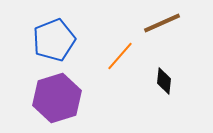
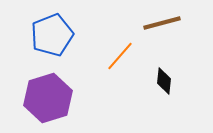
brown line: rotated 9 degrees clockwise
blue pentagon: moved 2 px left, 5 px up
purple hexagon: moved 9 px left
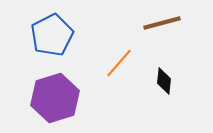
blue pentagon: rotated 6 degrees counterclockwise
orange line: moved 1 px left, 7 px down
purple hexagon: moved 7 px right
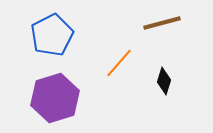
black diamond: rotated 12 degrees clockwise
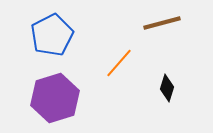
black diamond: moved 3 px right, 7 px down
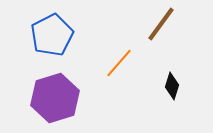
brown line: moved 1 px left, 1 px down; rotated 39 degrees counterclockwise
black diamond: moved 5 px right, 2 px up
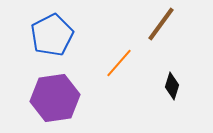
purple hexagon: rotated 9 degrees clockwise
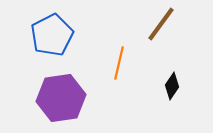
orange line: rotated 28 degrees counterclockwise
black diamond: rotated 16 degrees clockwise
purple hexagon: moved 6 px right
